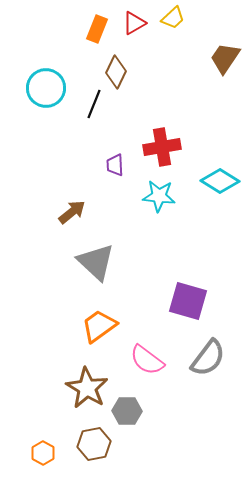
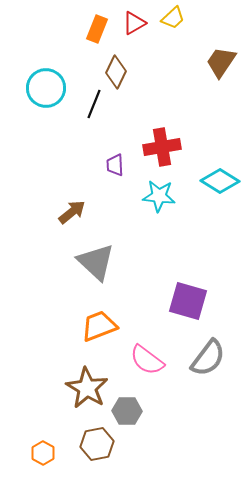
brown trapezoid: moved 4 px left, 4 px down
orange trapezoid: rotated 15 degrees clockwise
brown hexagon: moved 3 px right
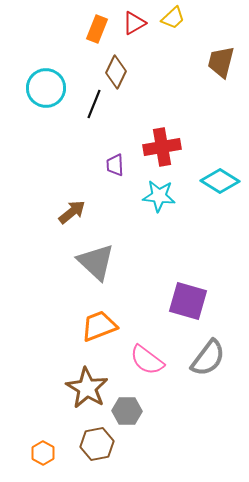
brown trapezoid: rotated 20 degrees counterclockwise
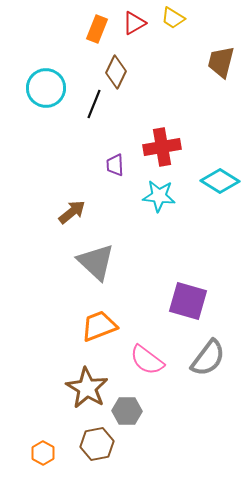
yellow trapezoid: rotated 75 degrees clockwise
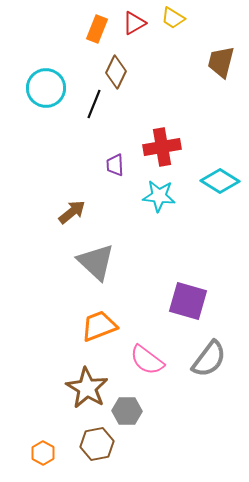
gray semicircle: moved 1 px right, 1 px down
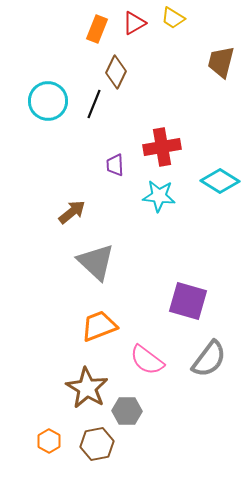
cyan circle: moved 2 px right, 13 px down
orange hexagon: moved 6 px right, 12 px up
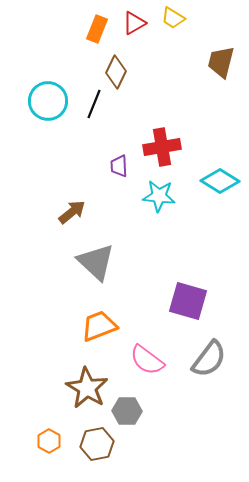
purple trapezoid: moved 4 px right, 1 px down
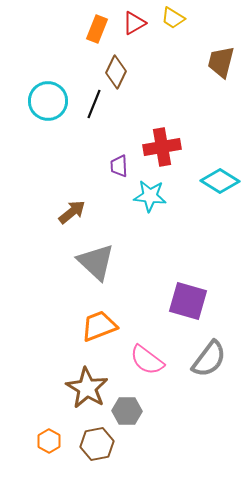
cyan star: moved 9 px left
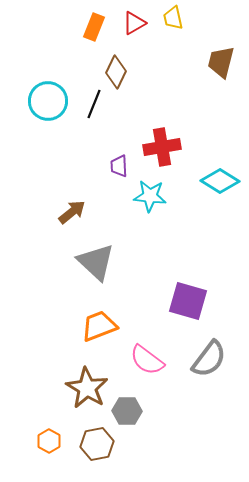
yellow trapezoid: rotated 45 degrees clockwise
orange rectangle: moved 3 px left, 2 px up
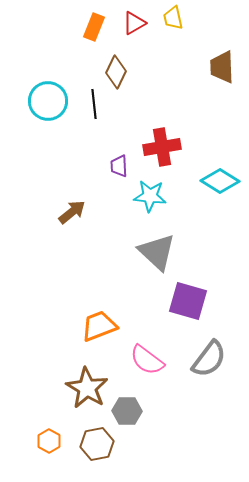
brown trapezoid: moved 1 px right, 5 px down; rotated 16 degrees counterclockwise
black line: rotated 28 degrees counterclockwise
gray triangle: moved 61 px right, 10 px up
